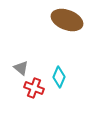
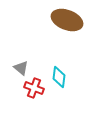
cyan diamond: rotated 15 degrees counterclockwise
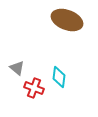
gray triangle: moved 4 px left
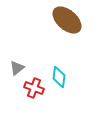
brown ellipse: rotated 20 degrees clockwise
gray triangle: rotated 42 degrees clockwise
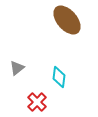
brown ellipse: rotated 8 degrees clockwise
red cross: moved 3 px right, 14 px down; rotated 24 degrees clockwise
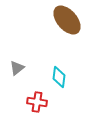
red cross: rotated 36 degrees counterclockwise
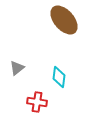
brown ellipse: moved 3 px left
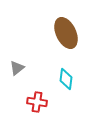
brown ellipse: moved 2 px right, 13 px down; rotated 16 degrees clockwise
cyan diamond: moved 7 px right, 2 px down
